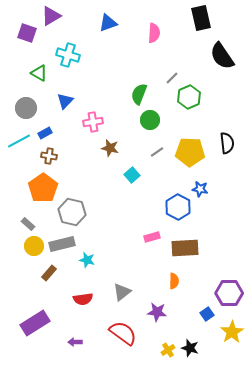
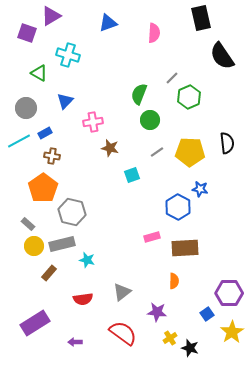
brown cross at (49, 156): moved 3 px right
cyan square at (132, 175): rotated 21 degrees clockwise
yellow cross at (168, 350): moved 2 px right, 12 px up
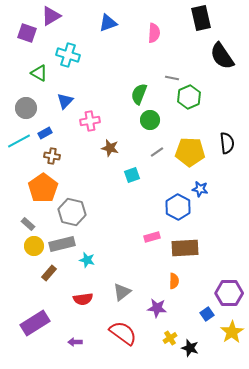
gray line at (172, 78): rotated 56 degrees clockwise
pink cross at (93, 122): moved 3 px left, 1 px up
purple star at (157, 312): moved 4 px up
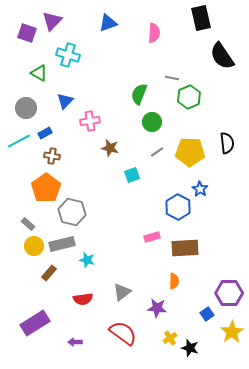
purple triangle at (51, 16): moved 1 px right, 5 px down; rotated 15 degrees counterclockwise
green circle at (150, 120): moved 2 px right, 2 px down
orange pentagon at (43, 188): moved 3 px right
blue star at (200, 189): rotated 21 degrees clockwise
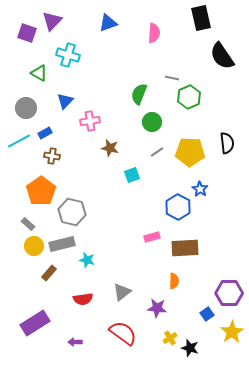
orange pentagon at (46, 188): moved 5 px left, 3 px down
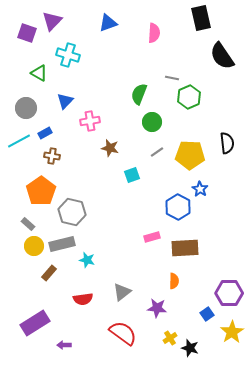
yellow pentagon at (190, 152): moved 3 px down
purple arrow at (75, 342): moved 11 px left, 3 px down
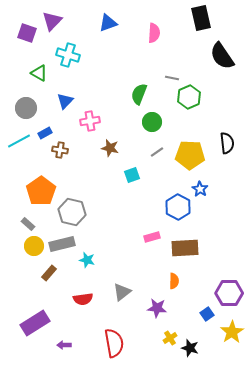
brown cross at (52, 156): moved 8 px right, 6 px up
red semicircle at (123, 333): moved 9 px left, 10 px down; rotated 44 degrees clockwise
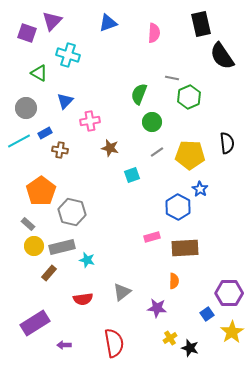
black rectangle at (201, 18): moved 6 px down
gray rectangle at (62, 244): moved 3 px down
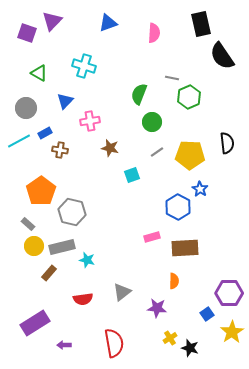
cyan cross at (68, 55): moved 16 px right, 11 px down
